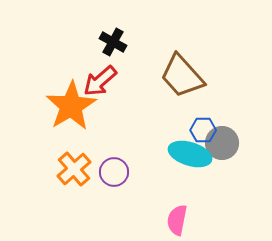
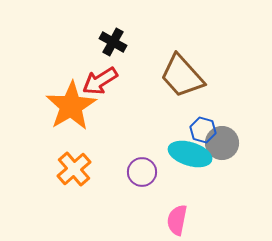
red arrow: rotated 9 degrees clockwise
blue hexagon: rotated 15 degrees clockwise
purple circle: moved 28 px right
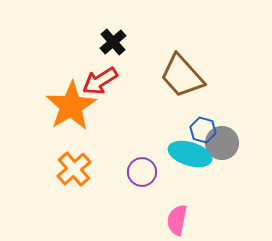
black cross: rotated 20 degrees clockwise
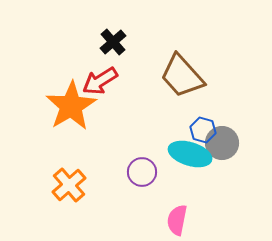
orange cross: moved 5 px left, 16 px down
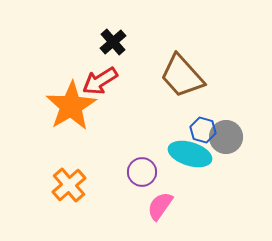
gray circle: moved 4 px right, 6 px up
pink semicircle: moved 17 px left, 14 px up; rotated 24 degrees clockwise
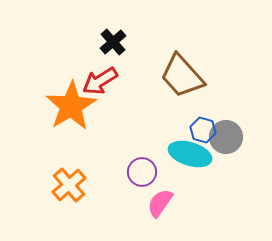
pink semicircle: moved 3 px up
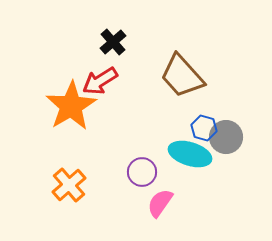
blue hexagon: moved 1 px right, 2 px up
